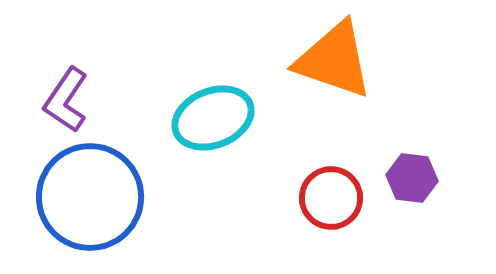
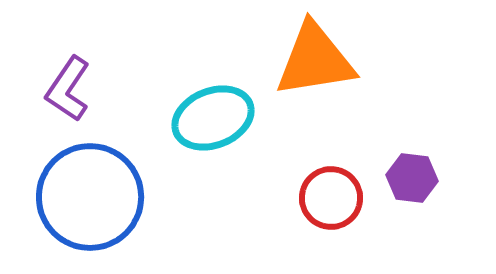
orange triangle: moved 19 px left; rotated 28 degrees counterclockwise
purple L-shape: moved 2 px right, 11 px up
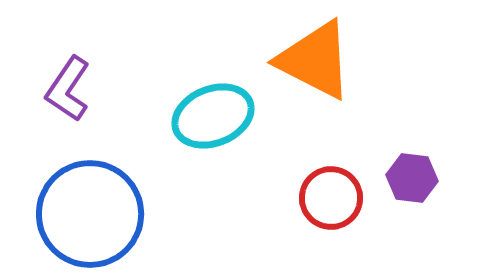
orange triangle: rotated 36 degrees clockwise
cyan ellipse: moved 2 px up
blue circle: moved 17 px down
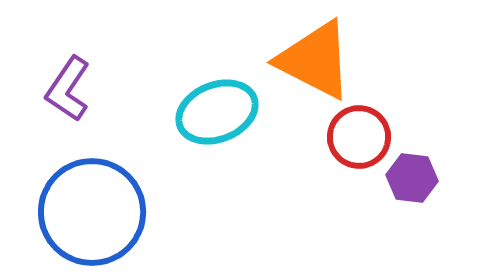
cyan ellipse: moved 4 px right, 4 px up
red circle: moved 28 px right, 61 px up
blue circle: moved 2 px right, 2 px up
